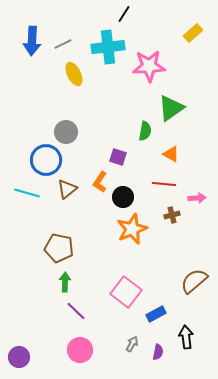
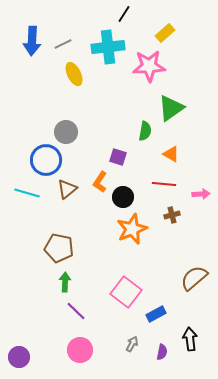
yellow rectangle: moved 28 px left
pink arrow: moved 4 px right, 4 px up
brown semicircle: moved 3 px up
black arrow: moved 4 px right, 2 px down
purple semicircle: moved 4 px right
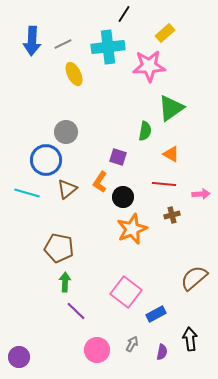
pink circle: moved 17 px right
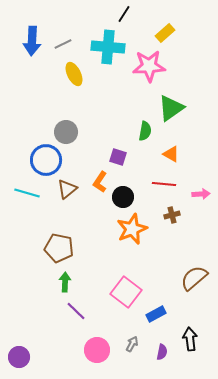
cyan cross: rotated 12 degrees clockwise
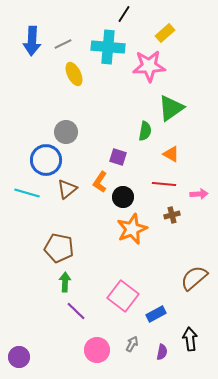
pink arrow: moved 2 px left
pink square: moved 3 px left, 4 px down
